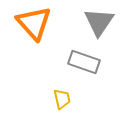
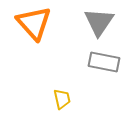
gray rectangle: moved 20 px right; rotated 8 degrees counterclockwise
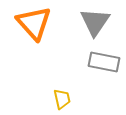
gray triangle: moved 4 px left
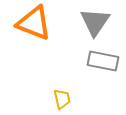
orange triangle: rotated 27 degrees counterclockwise
gray rectangle: moved 1 px left, 1 px up
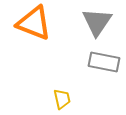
gray triangle: moved 2 px right
gray rectangle: moved 1 px right, 1 px down
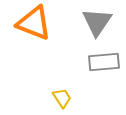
gray rectangle: rotated 16 degrees counterclockwise
yellow trapezoid: moved 1 px up; rotated 20 degrees counterclockwise
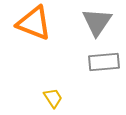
yellow trapezoid: moved 9 px left
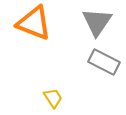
gray rectangle: rotated 32 degrees clockwise
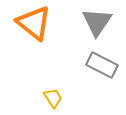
orange triangle: rotated 18 degrees clockwise
gray rectangle: moved 2 px left, 3 px down
